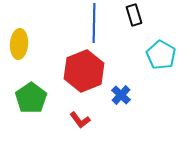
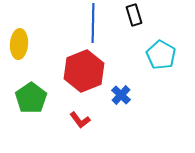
blue line: moved 1 px left
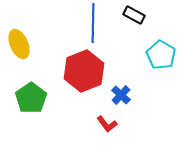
black rectangle: rotated 45 degrees counterclockwise
yellow ellipse: rotated 28 degrees counterclockwise
red L-shape: moved 27 px right, 4 px down
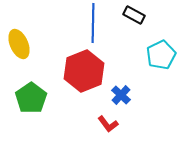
cyan pentagon: rotated 16 degrees clockwise
red L-shape: moved 1 px right
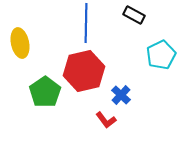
blue line: moved 7 px left
yellow ellipse: moved 1 px right, 1 px up; rotated 12 degrees clockwise
red hexagon: rotated 9 degrees clockwise
green pentagon: moved 14 px right, 6 px up
red L-shape: moved 2 px left, 4 px up
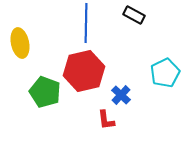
cyan pentagon: moved 4 px right, 18 px down
green pentagon: rotated 16 degrees counterclockwise
red L-shape: rotated 30 degrees clockwise
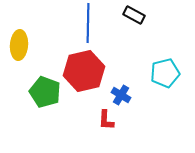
blue line: moved 2 px right
yellow ellipse: moved 1 px left, 2 px down; rotated 16 degrees clockwise
cyan pentagon: rotated 12 degrees clockwise
blue cross: rotated 12 degrees counterclockwise
red L-shape: rotated 10 degrees clockwise
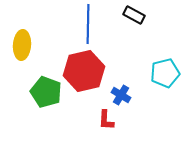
blue line: moved 1 px down
yellow ellipse: moved 3 px right
green pentagon: moved 1 px right
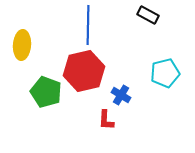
black rectangle: moved 14 px right
blue line: moved 1 px down
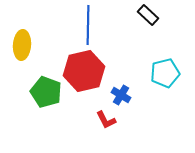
black rectangle: rotated 15 degrees clockwise
red L-shape: rotated 30 degrees counterclockwise
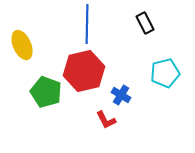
black rectangle: moved 3 px left, 8 px down; rotated 20 degrees clockwise
blue line: moved 1 px left, 1 px up
yellow ellipse: rotated 28 degrees counterclockwise
